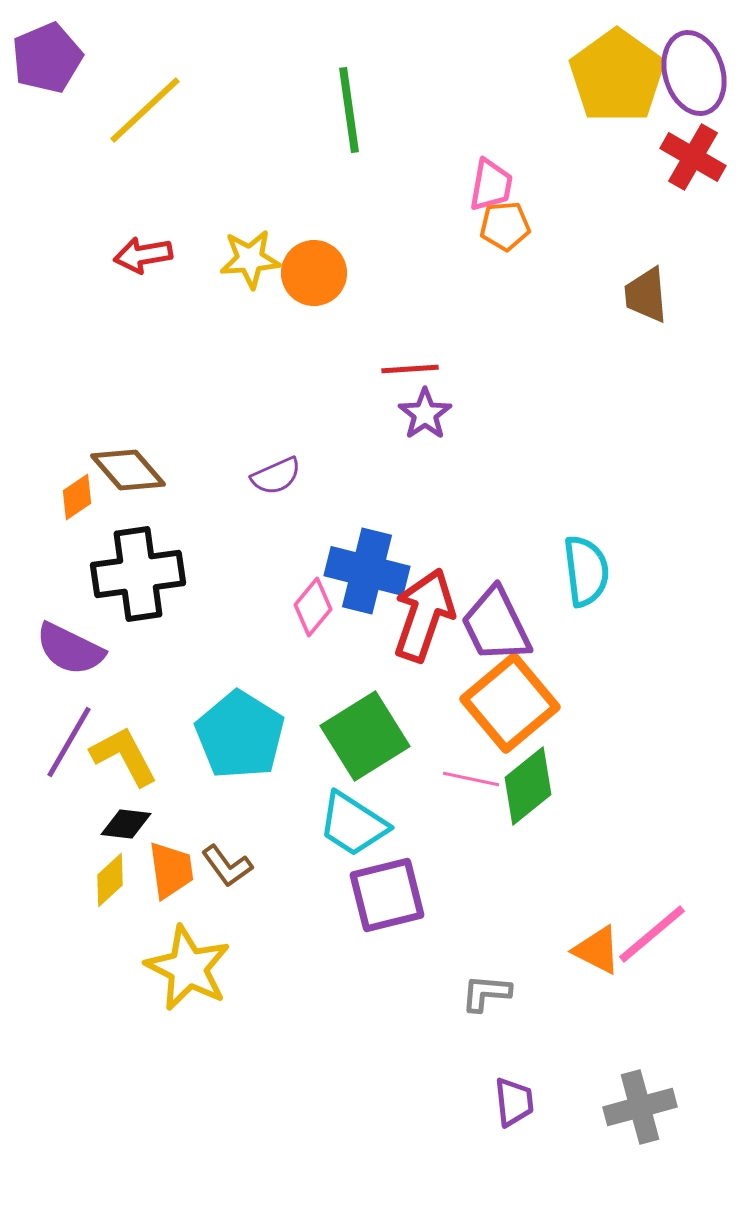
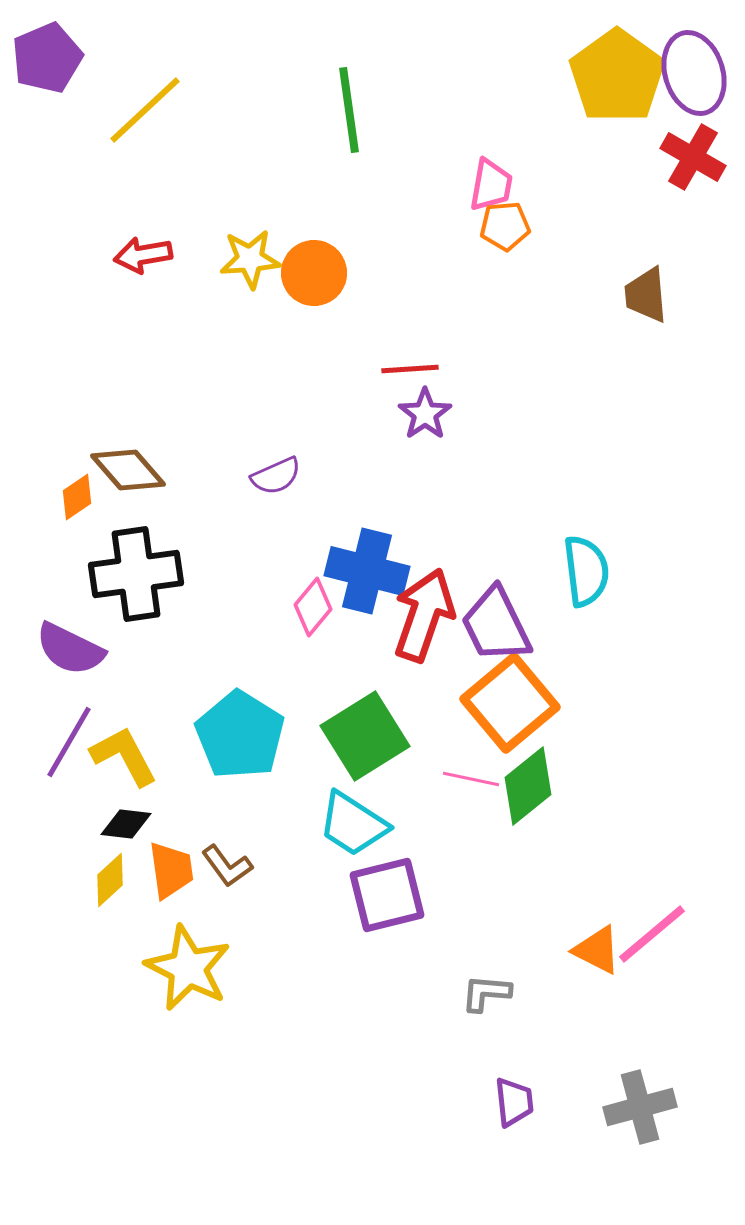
black cross at (138, 574): moved 2 px left
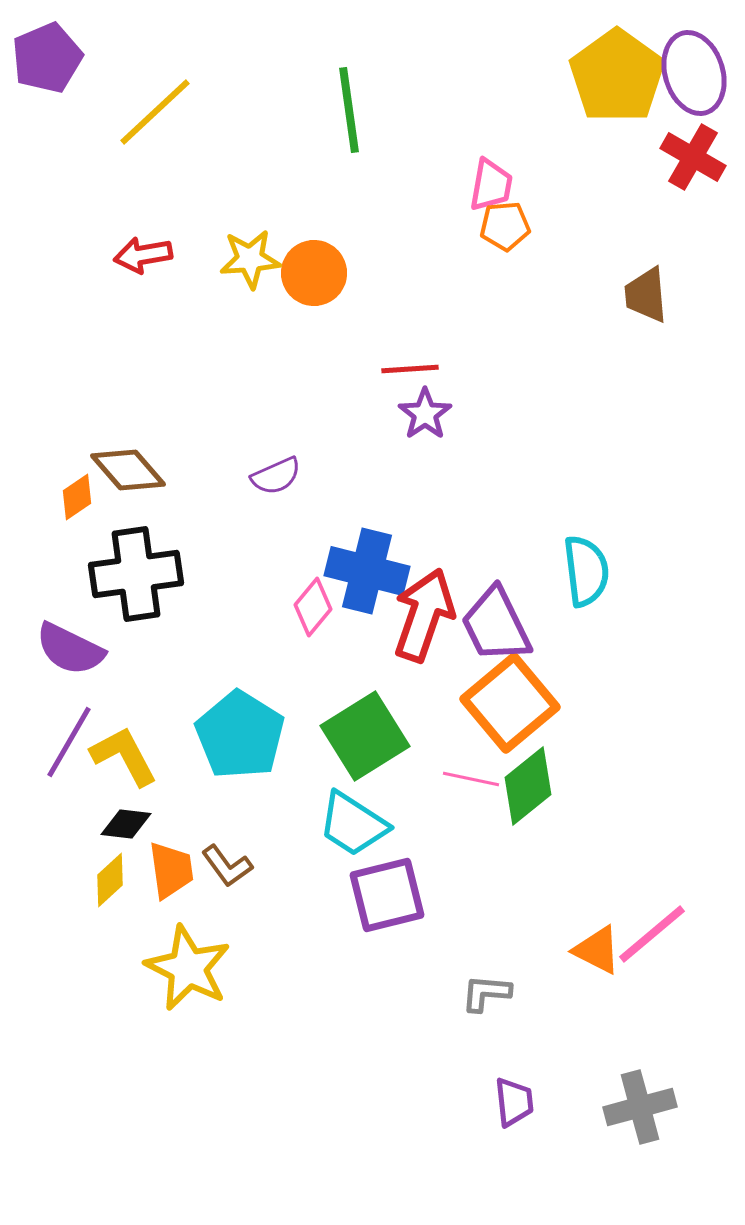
yellow line at (145, 110): moved 10 px right, 2 px down
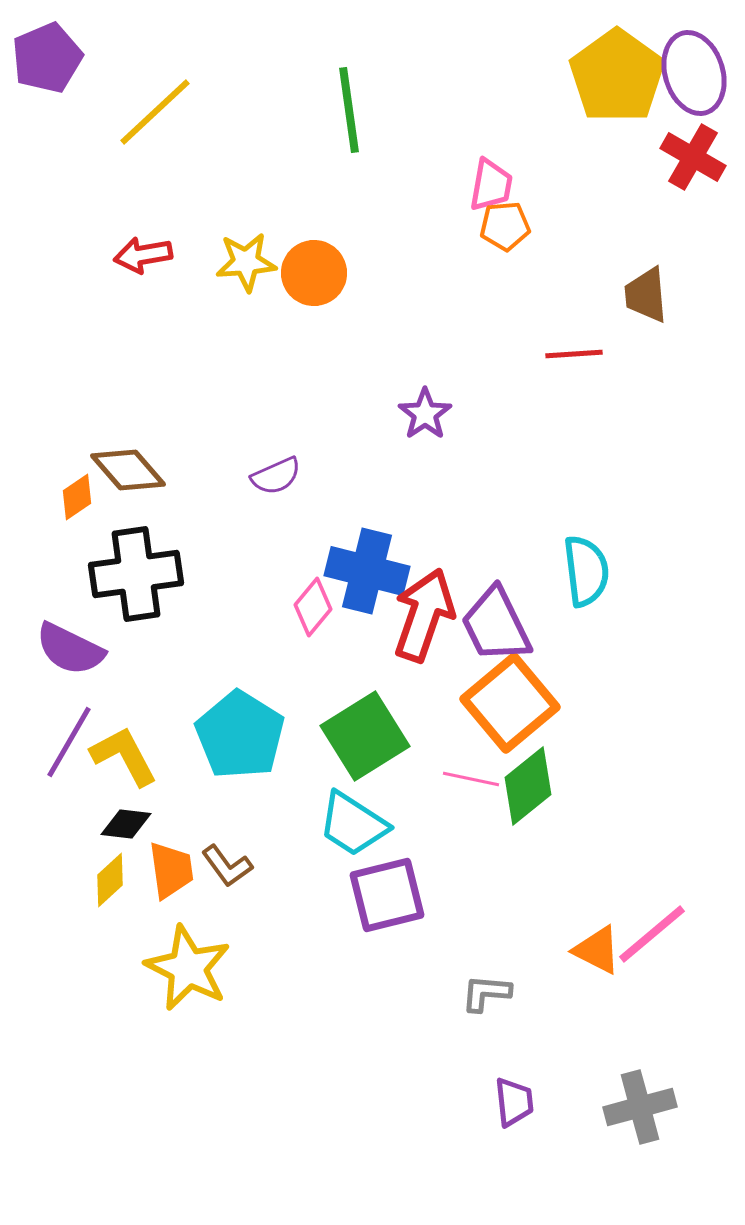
yellow star at (250, 259): moved 4 px left, 3 px down
red line at (410, 369): moved 164 px right, 15 px up
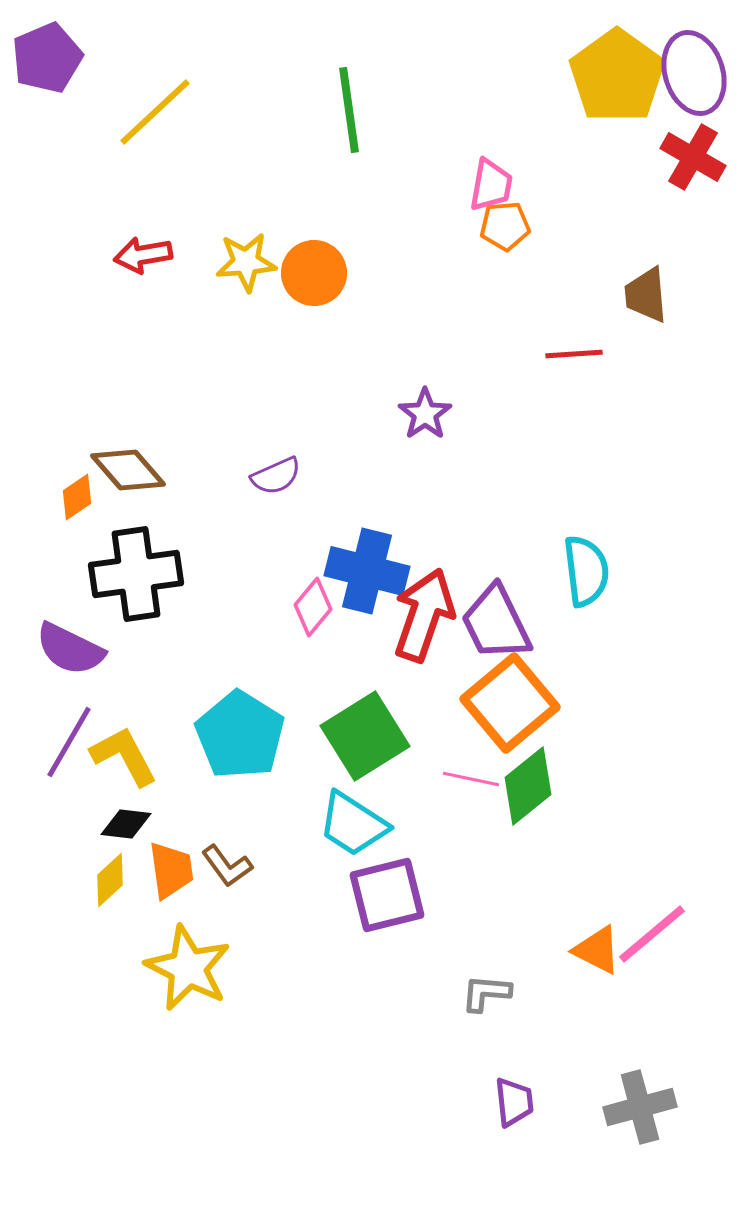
purple trapezoid at (496, 625): moved 2 px up
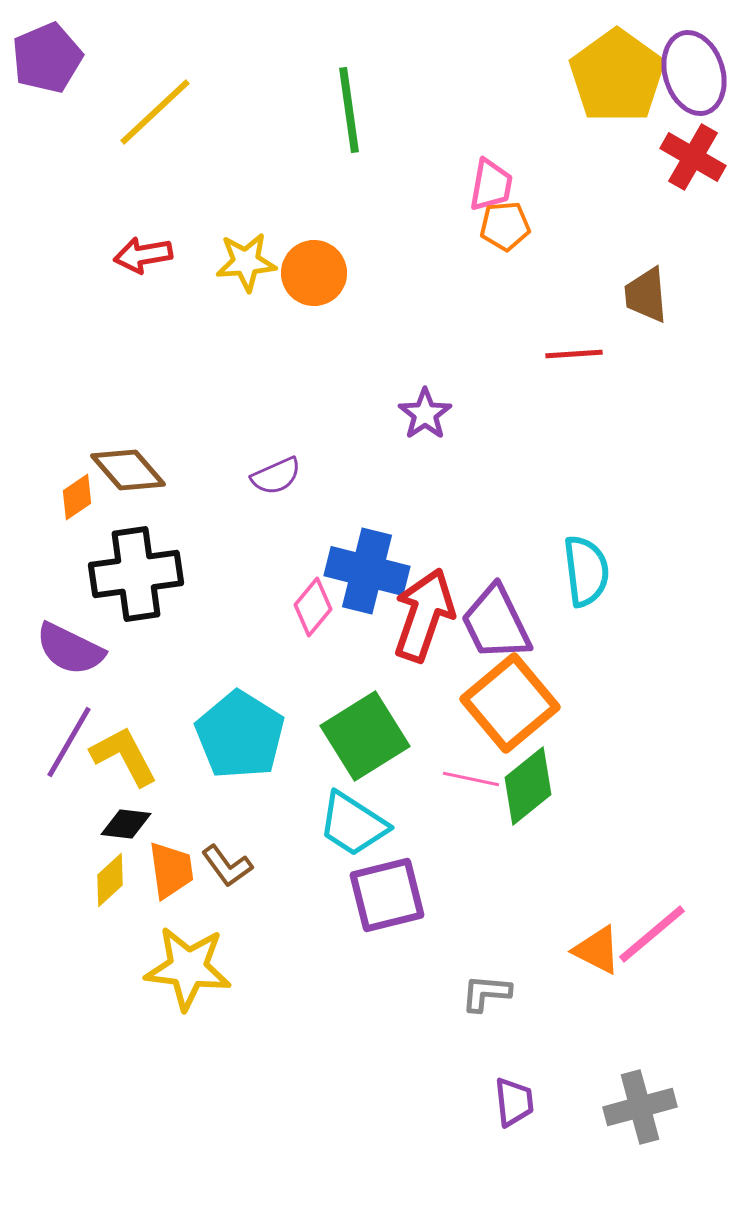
yellow star at (188, 968): rotated 20 degrees counterclockwise
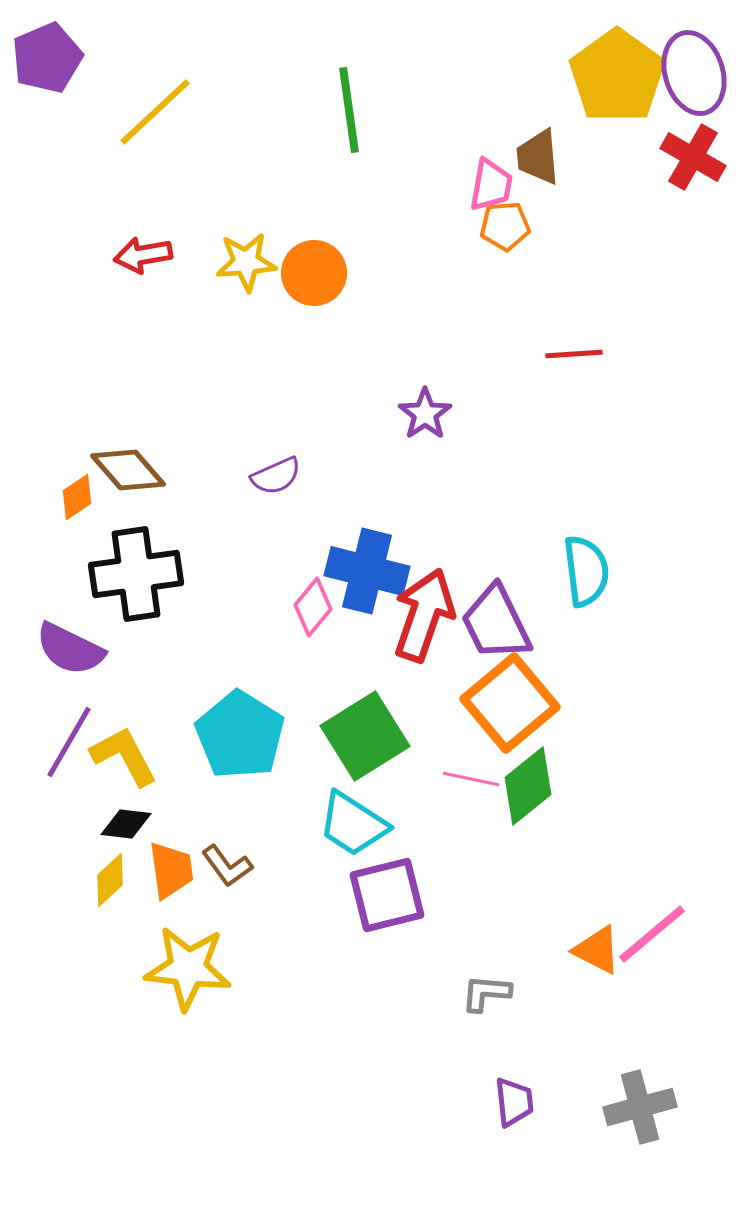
brown trapezoid at (646, 295): moved 108 px left, 138 px up
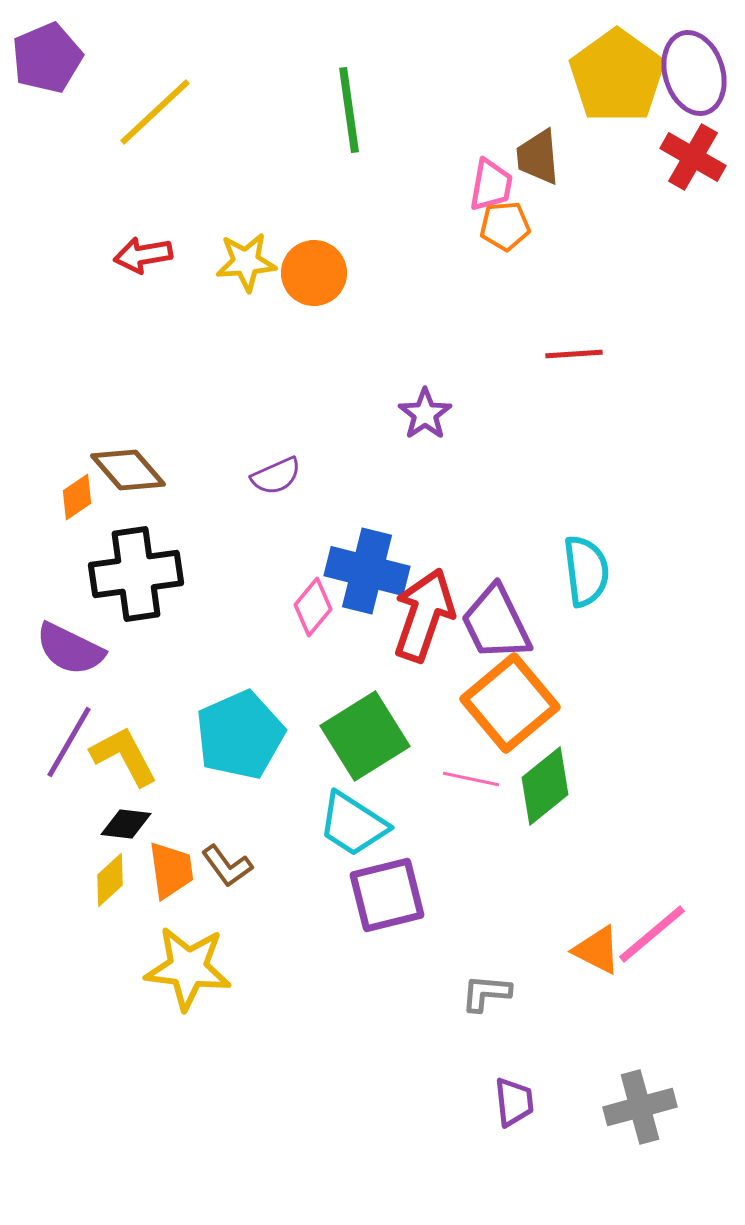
cyan pentagon at (240, 735): rotated 16 degrees clockwise
green diamond at (528, 786): moved 17 px right
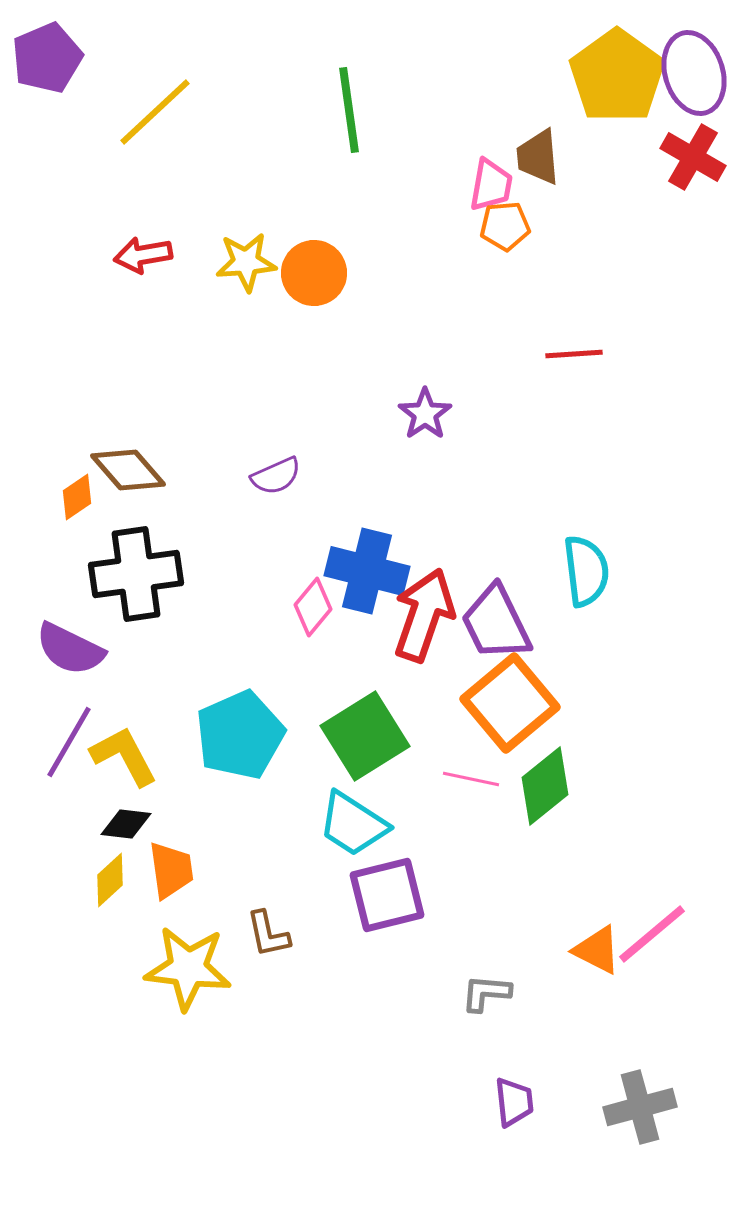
brown L-shape at (227, 866): moved 41 px right, 68 px down; rotated 24 degrees clockwise
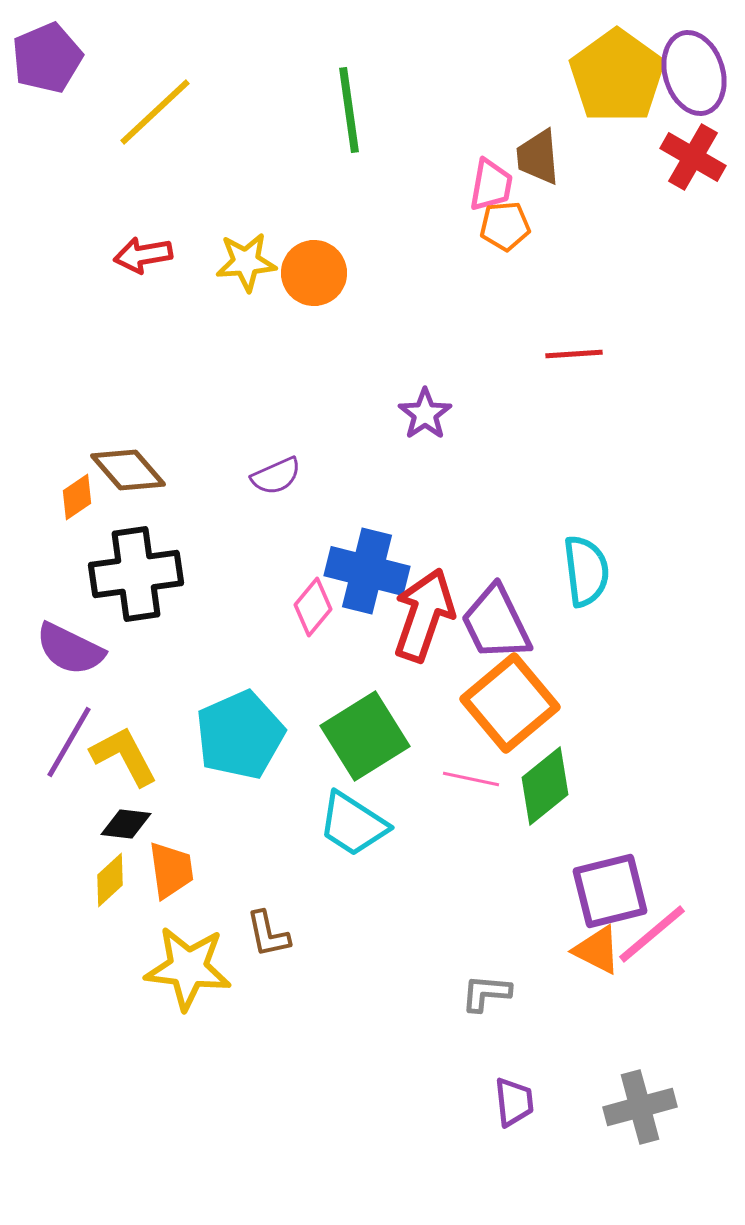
purple square at (387, 895): moved 223 px right, 4 px up
